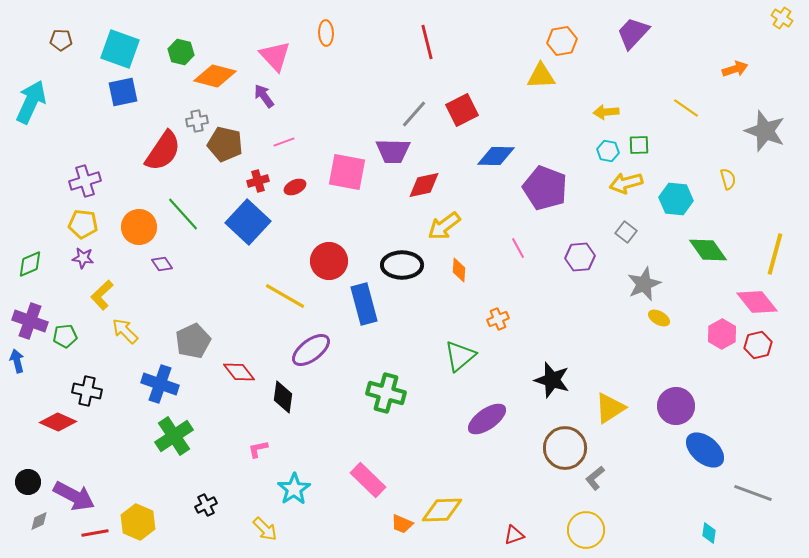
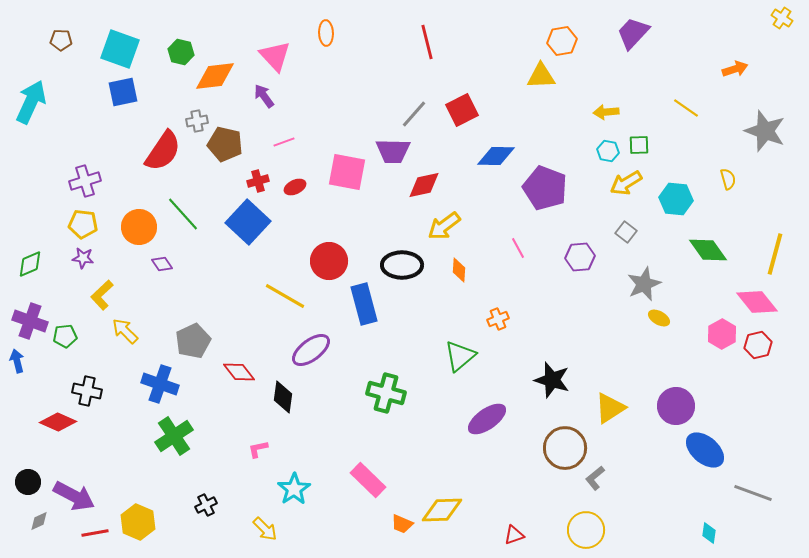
orange diamond at (215, 76): rotated 21 degrees counterclockwise
yellow arrow at (626, 183): rotated 16 degrees counterclockwise
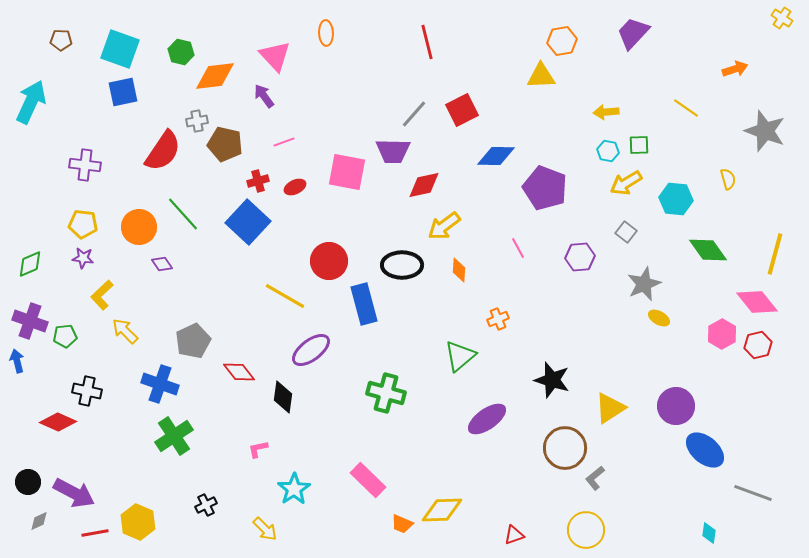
purple cross at (85, 181): moved 16 px up; rotated 24 degrees clockwise
purple arrow at (74, 496): moved 3 px up
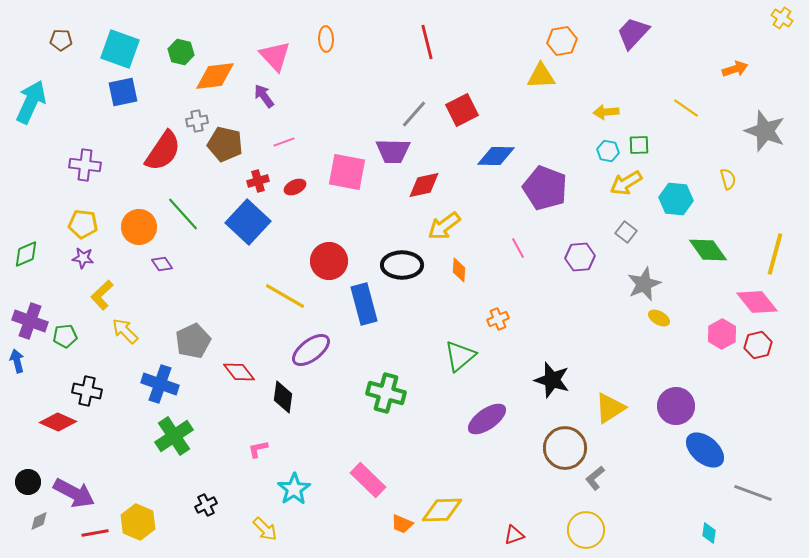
orange ellipse at (326, 33): moved 6 px down
green diamond at (30, 264): moved 4 px left, 10 px up
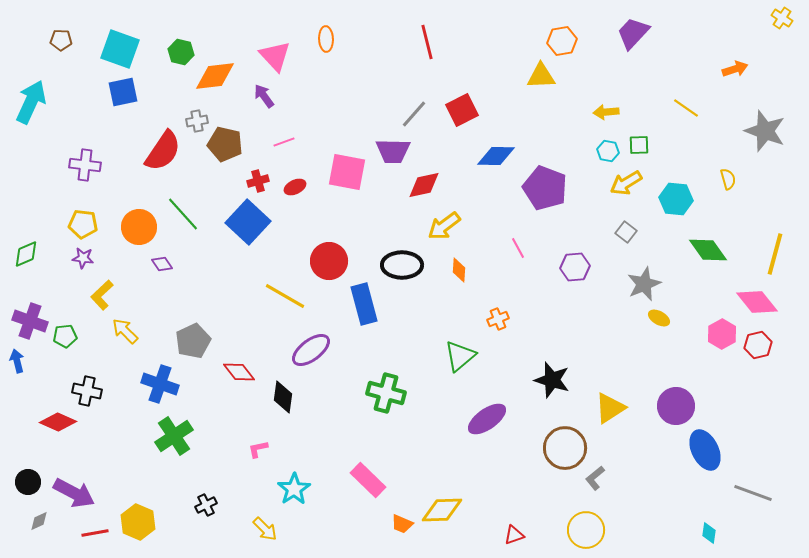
purple hexagon at (580, 257): moved 5 px left, 10 px down
blue ellipse at (705, 450): rotated 24 degrees clockwise
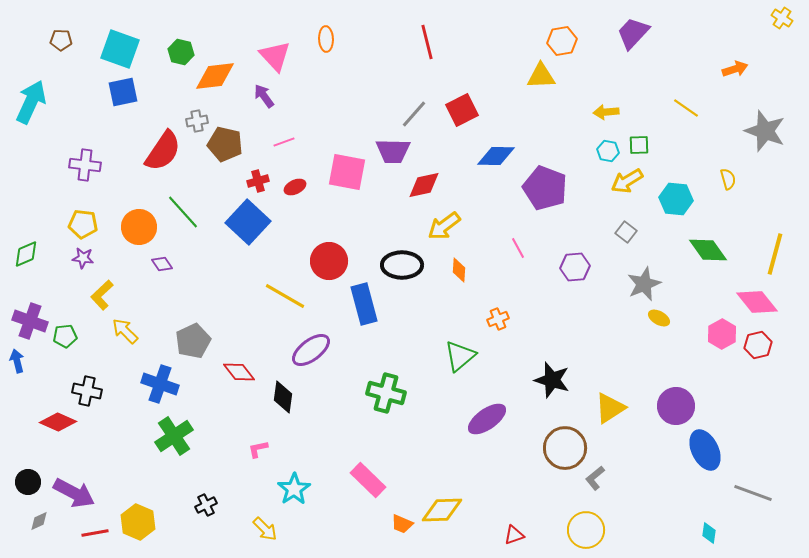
yellow arrow at (626, 183): moved 1 px right, 2 px up
green line at (183, 214): moved 2 px up
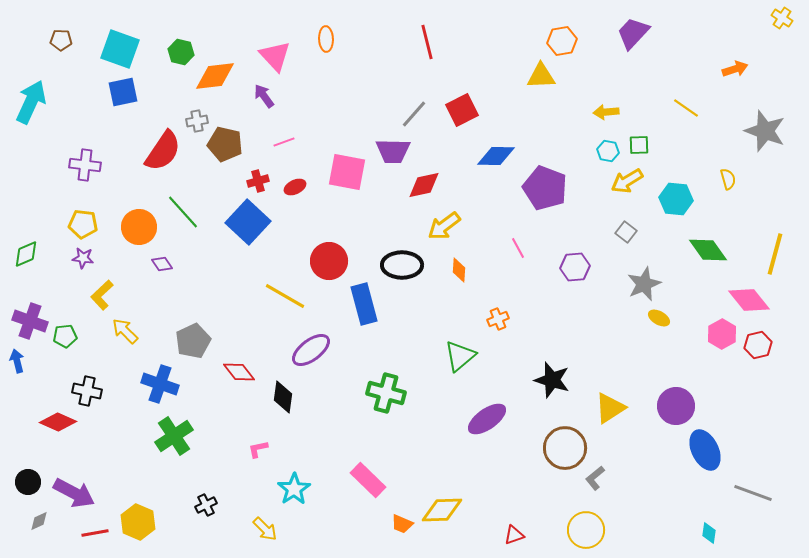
pink diamond at (757, 302): moved 8 px left, 2 px up
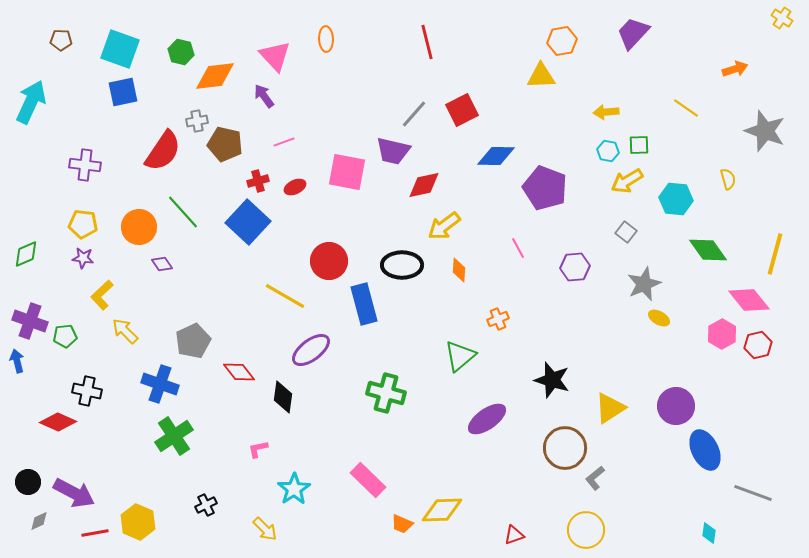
purple trapezoid at (393, 151): rotated 12 degrees clockwise
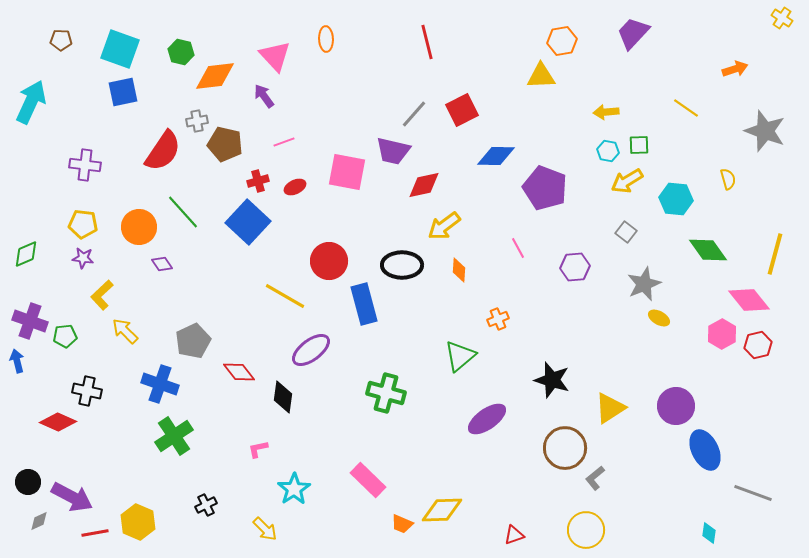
purple arrow at (74, 493): moved 2 px left, 4 px down
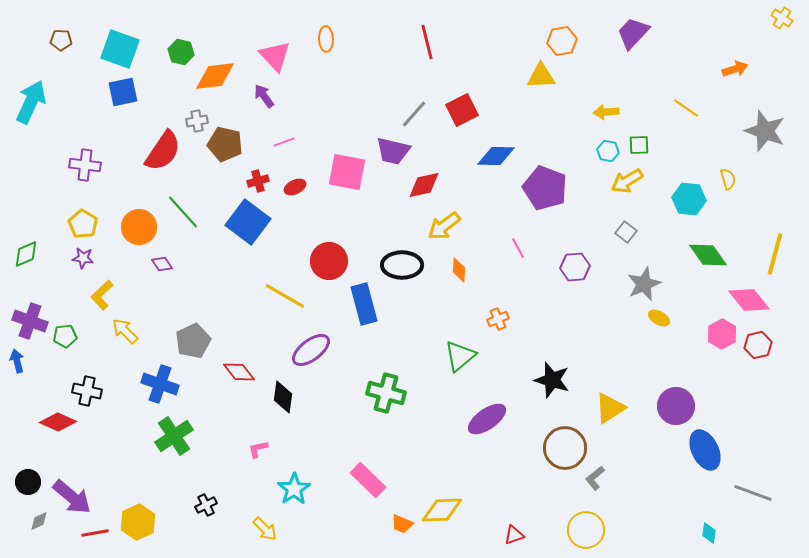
cyan hexagon at (676, 199): moved 13 px right
blue square at (248, 222): rotated 6 degrees counterclockwise
yellow pentagon at (83, 224): rotated 24 degrees clockwise
green diamond at (708, 250): moved 5 px down
purple arrow at (72, 497): rotated 12 degrees clockwise
yellow hexagon at (138, 522): rotated 12 degrees clockwise
